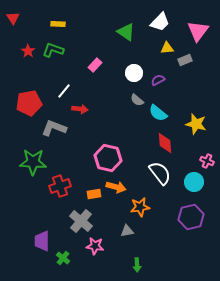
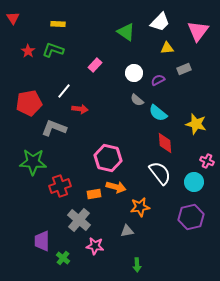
gray rectangle: moved 1 px left, 9 px down
gray cross: moved 2 px left, 1 px up
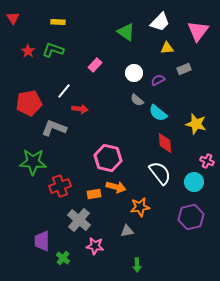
yellow rectangle: moved 2 px up
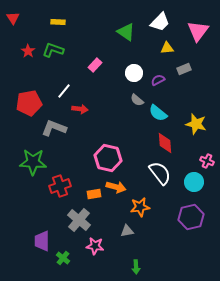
green arrow: moved 1 px left, 2 px down
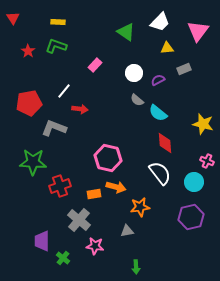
green L-shape: moved 3 px right, 4 px up
yellow star: moved 7 px right
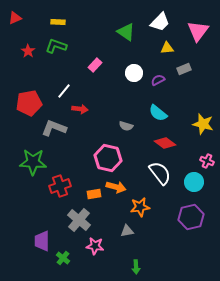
red triangle: moved 2 px right; rotated 40 degrees clockwise
gray semicircle: moved 11 px left, 26 px down; rotated 24 degrees counterclockwise
red diamond: rotated 50 degrees counterclockwise
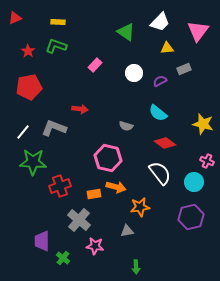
purple semicircle: moved 2 px right, 1 px down
white line: moved 41 px left, 41 px down
red pentagon: moved 16 px up
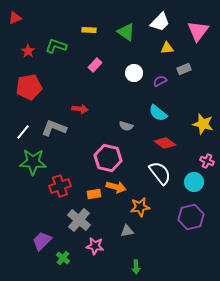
yellow rectangle: moved 31 px right, 8 px down
purple trapezoid: rotated 45 degrees clockwise
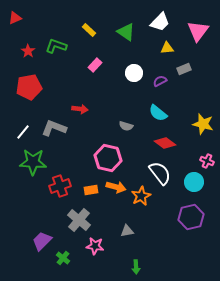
yellow rectangle: rotated 40 degrees clockwise
orange rectangle: moved 3 px left, 4 px up
orange star: moved 1 px right, 11 px up; rotated 18 degrees counterclockwise
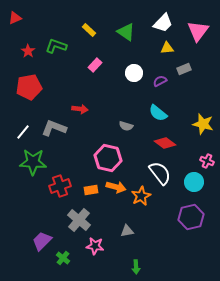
white trapezoid: moved 3 px right, 1 px down
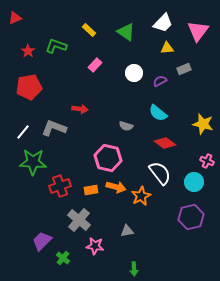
green arrow: moved 2 px left, 2 px down
